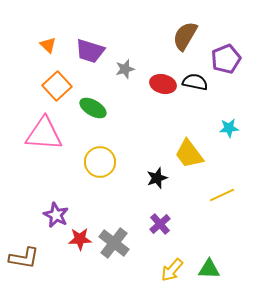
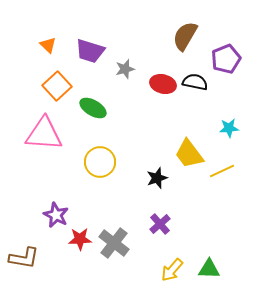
yellow line: moved 24 px up
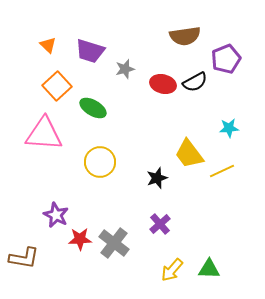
brown semicircle: rotated 128 degrees counterclockwise
black semicircle: rotated 140 degrees clockwise
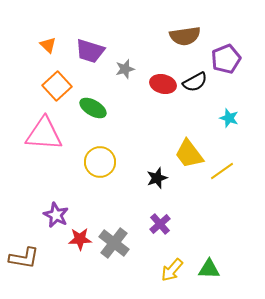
cyan star: moved 10 px up; rotated 24 degrees clockwise
yellow line: rotated 10 degrees counterclockwise
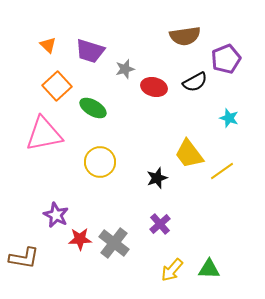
red ellipse: moved 9 px left, 3 px down
pink triangle: rotated 15 degrees counterclockwise
